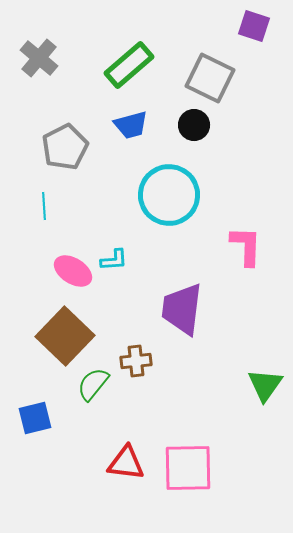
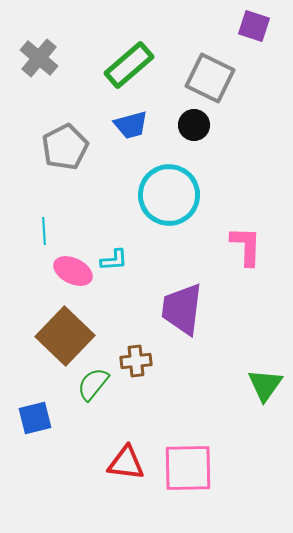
cyan line: moved 25 px down
pink ellipse: rotated 6 degrees counterclockwise
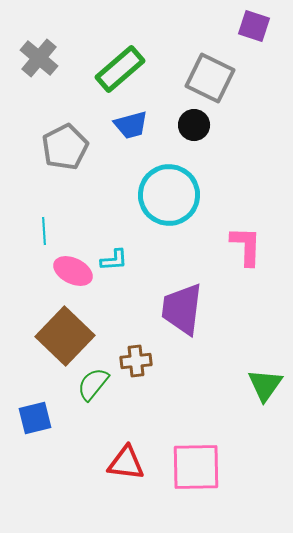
green rectangle: moved 9 px left, 4 px down
pink square: moved 8 px right, 1 px up
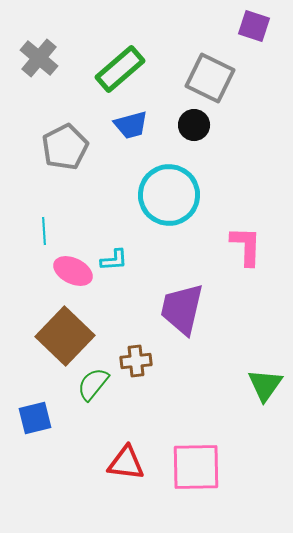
purple trapezoid: rotated 6 degrees clockwise
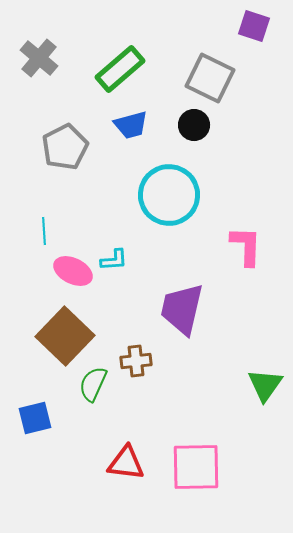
green semicircle: rotated 15 degrees counterclockwise
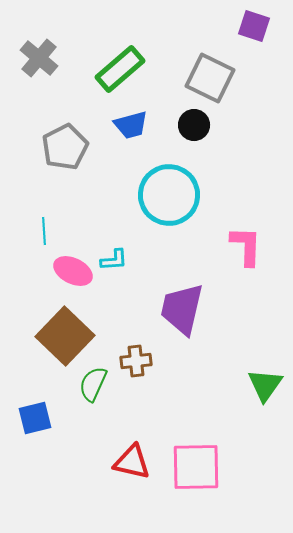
red triangle: moved 6 px right, 1 px up; rotated 6 degrees clockwise
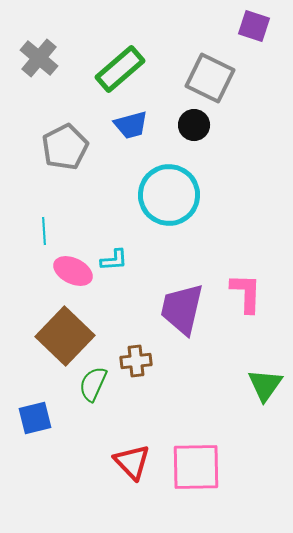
pink L-shape: moved 47 px down
red triangle: rotated 33 degrees clockwise
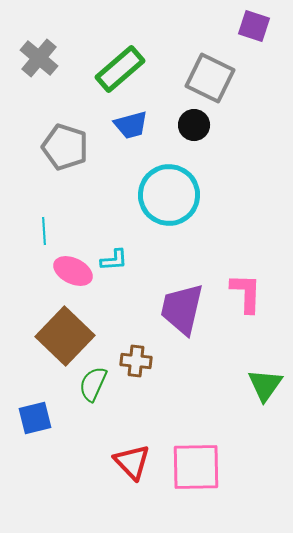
gray pentagon: rotated 27 degrees counterclockwise
brown cross: rotated 12 degrees clockwise
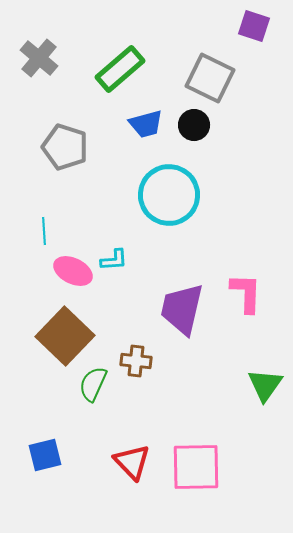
blue trapezoid: moved 15 px right, 1 px up
blue square: moved 10 px right, 37 px down
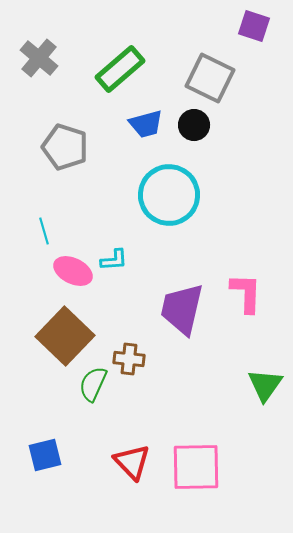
cyan line: rotated 12 degrees counterclockwise
brown cross: moved 7 px left, 2 px up
